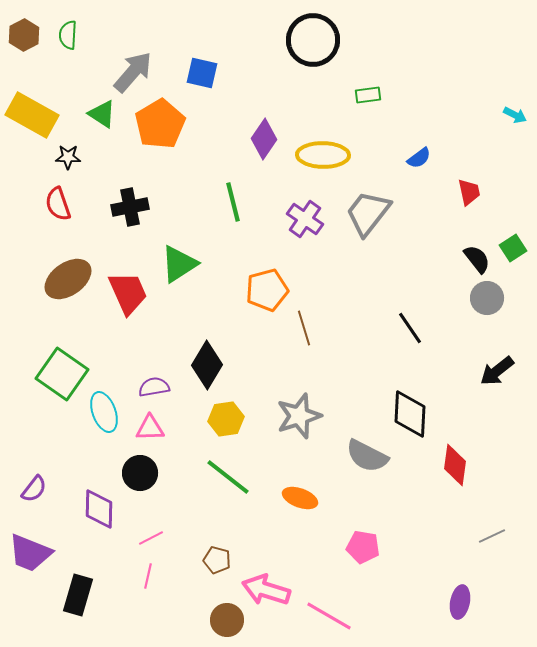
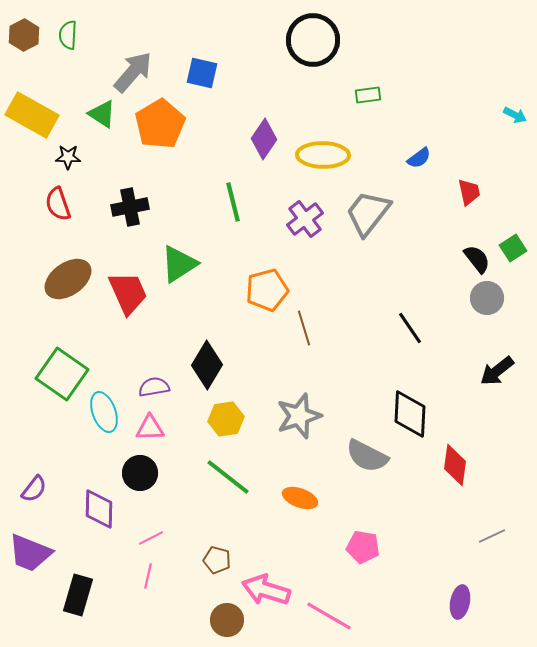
purple cross at (305, 219): rotated 18 degrees clockwise
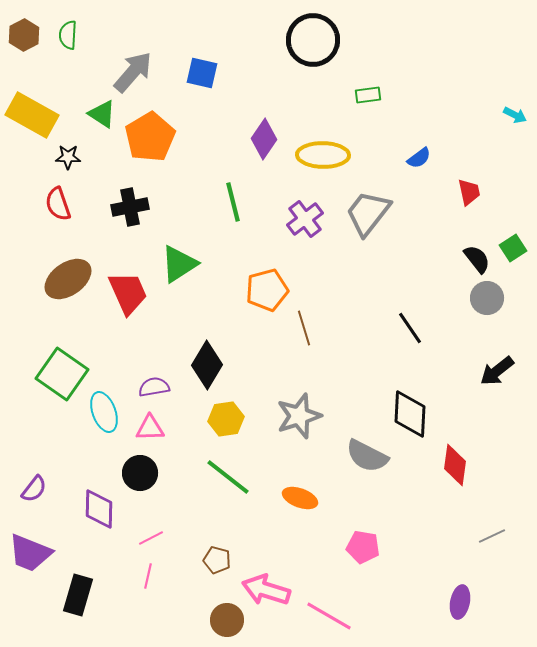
orange pentagon at (160, 124): moved 10 px left, 13 px down
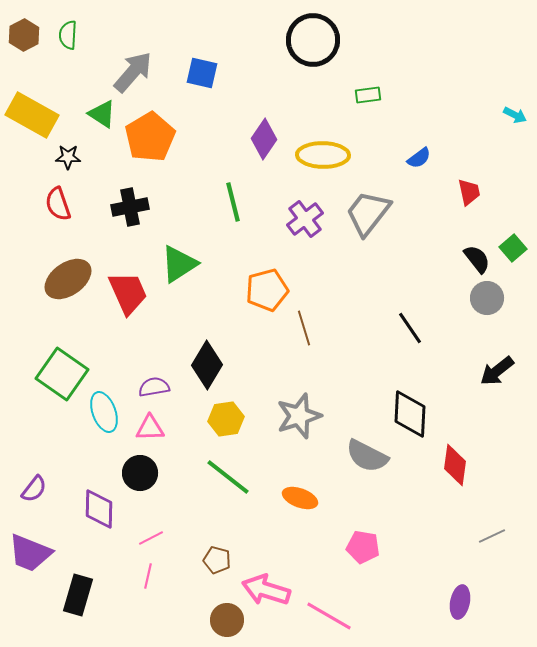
green square at (513, 248): rotated 8 degrees counterclockwise
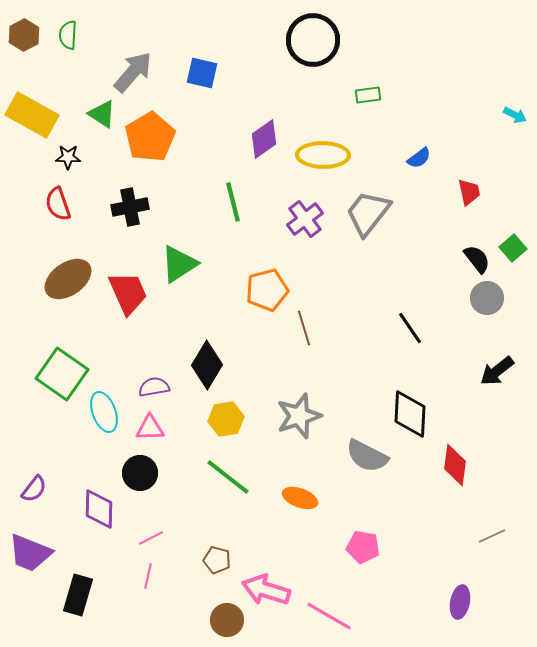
purple diamond at (264, 139): rotated 21 degrees clockwise
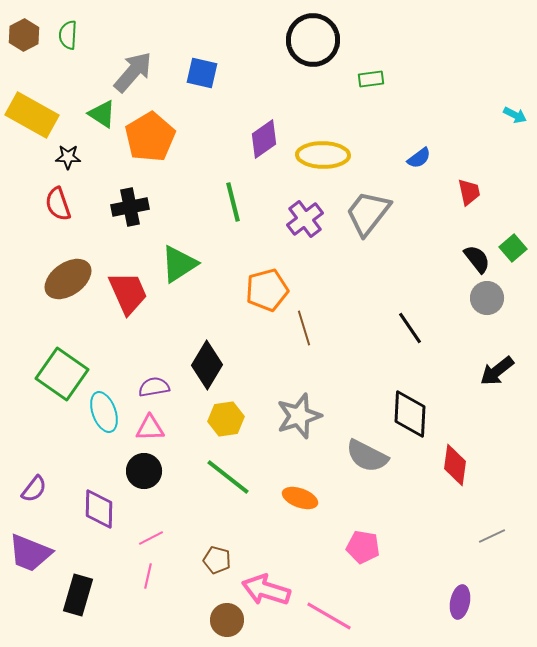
green rectangle at (368, 95): moved 3 px right, 16 px up
black circle at (140, 473): moved 4 px right, 2 px up
